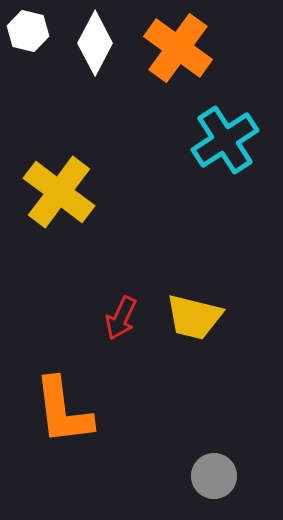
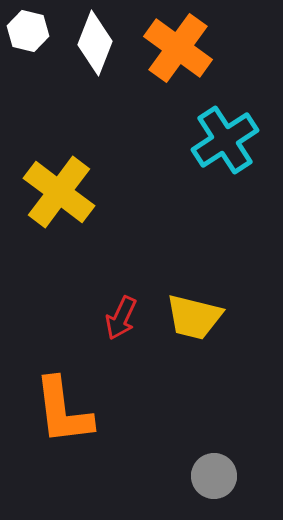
white diamond: rotated 6 degrees counterclockwise
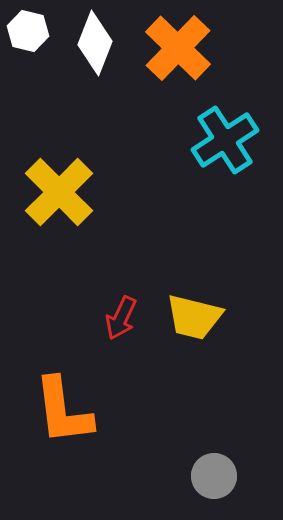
orange cross: rotated 8 degrees clockwise
yellow cross: rotated 8 degrees clockwise
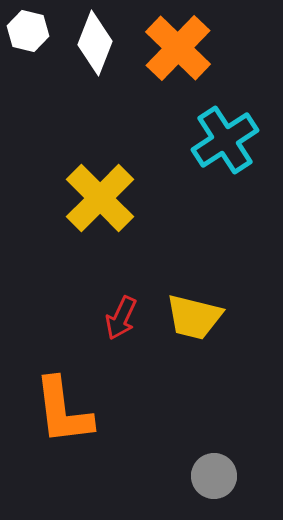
yellow cross: moved 41 px right, 6 px down
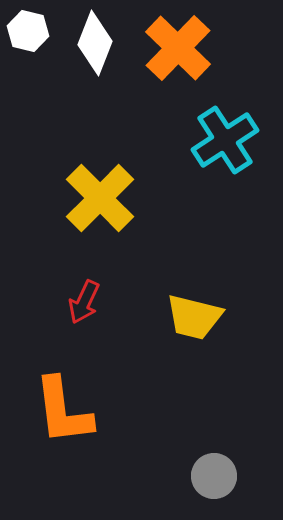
red arrow: moved 37 px left, 16 px up
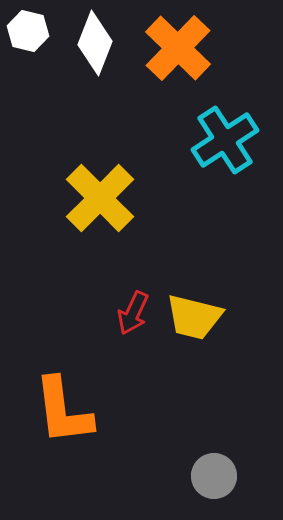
red arrow: moved 49 px right, 11 px down
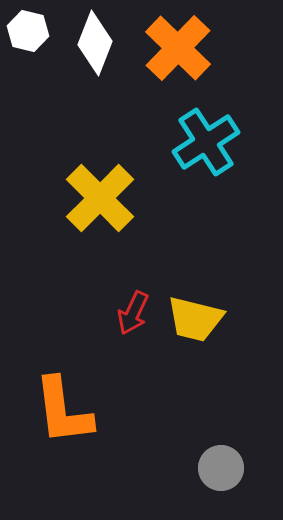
cyan cross: moved 19 px left, 2 px down
yellow trapezoid: moved 1 px right, 2 px down
gray circle: moved 7 px right, 8 px up
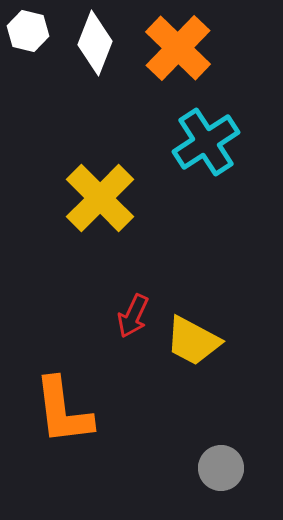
red arrow: moved 3 px down
yellow trapezoid: moved 2 px left, 22 px down; rotated 14 degrees clockwise
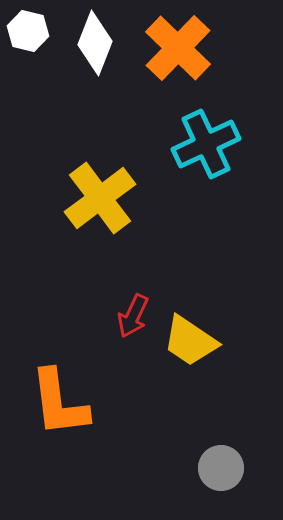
cyan cross: moved 2 px down; rotated 8 degrees clockwise
yellow cross: rotated 8 degrees clockwise
yellow trapezoid: moved 3 px left; rotated 6 degrees clockwise
orange L-shape: moved 4 px left, 8 px up
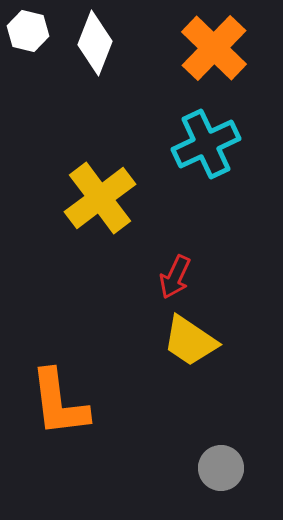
orange cross: moved 36 px right
red arrow: moved 42 px right, 39 px up
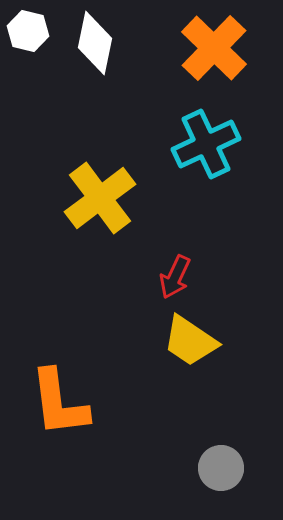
white diamond: rotated 10 degrees counterclockwise
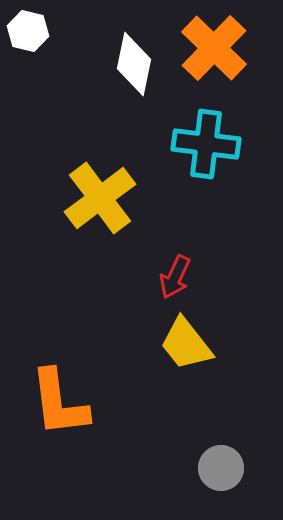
white diamond: moved 39 px right, 21 px down
cyan cross: rotated 32 degrees clockwise
yellow trapezoid: moved 4 px left, 3 px down; rotated 18 degrees clockwise
